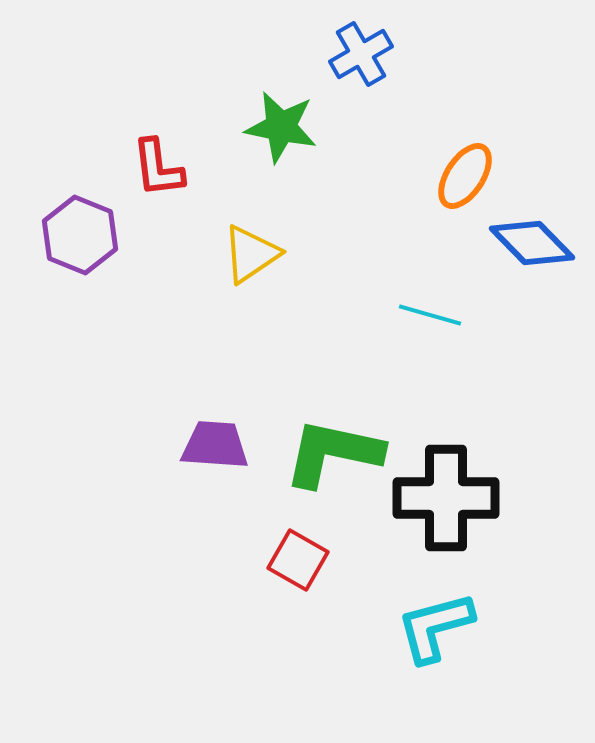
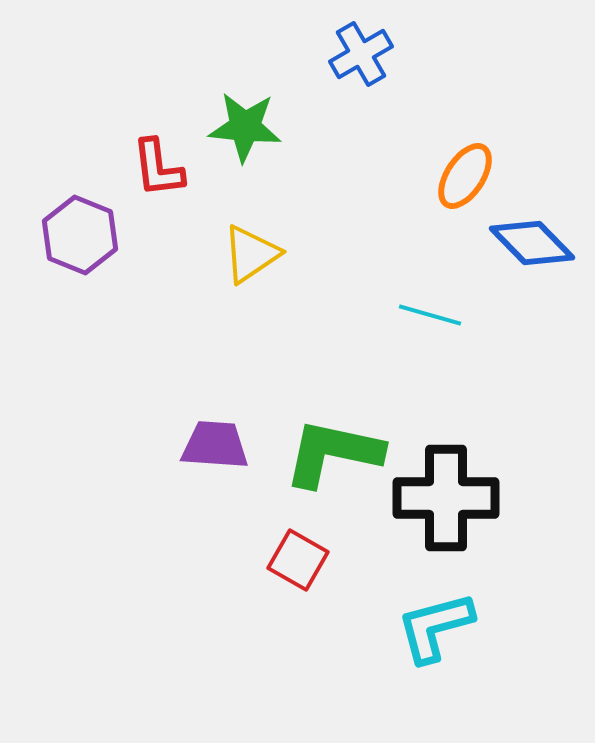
green star: moved 36 px left; rotated 6 degrees counterclockwise
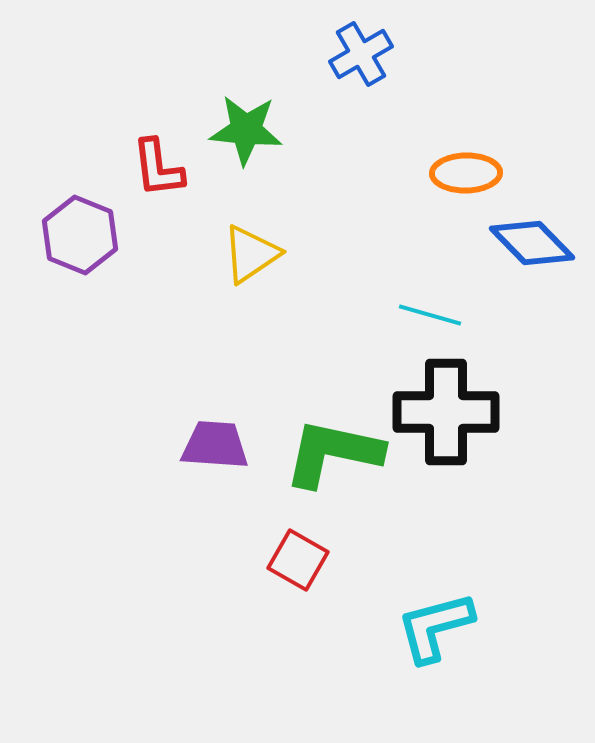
green star: moved 1 px right, 3 px down
orange ellipse: moved 1 px right, 3 px up; rotated 56 degrees clockwise
black cross: moved 86 px up
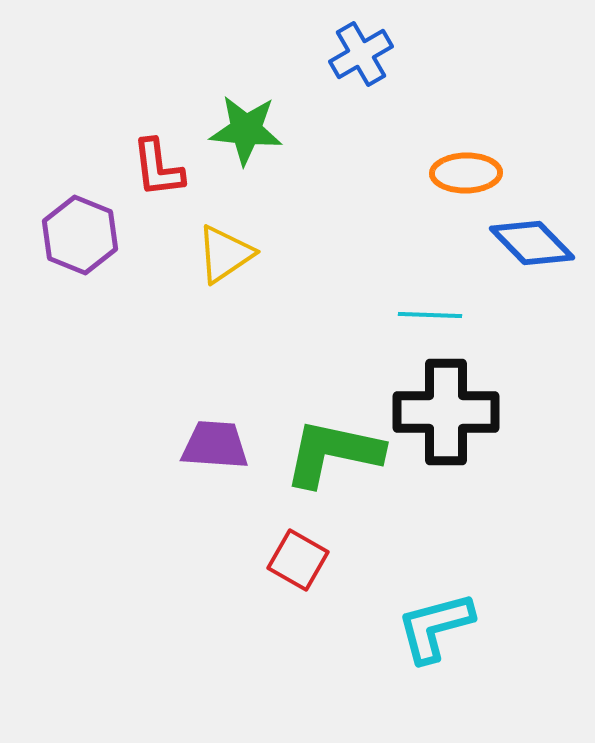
yellow triangle: moved 26 px left
cyan line: rotated 14 degrees counterclockwise
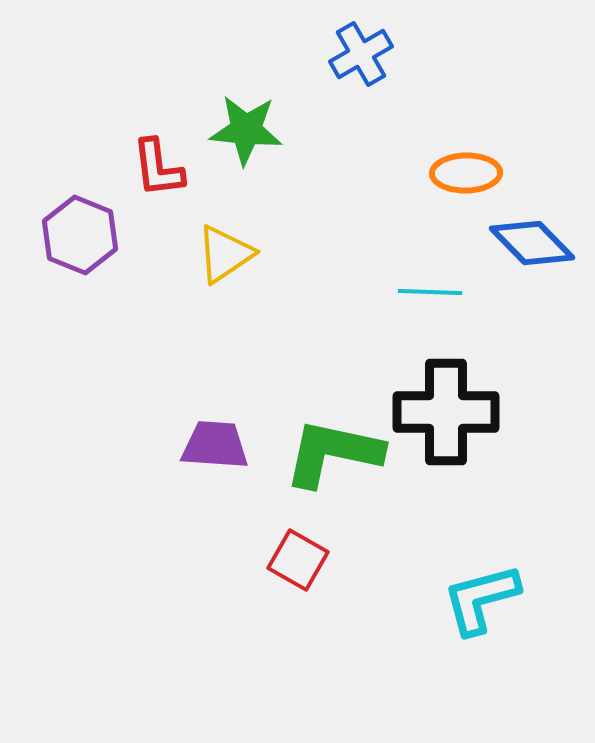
cyan line: moved 23 px up
cyan L-shape: moved 46 px right, 28 px up
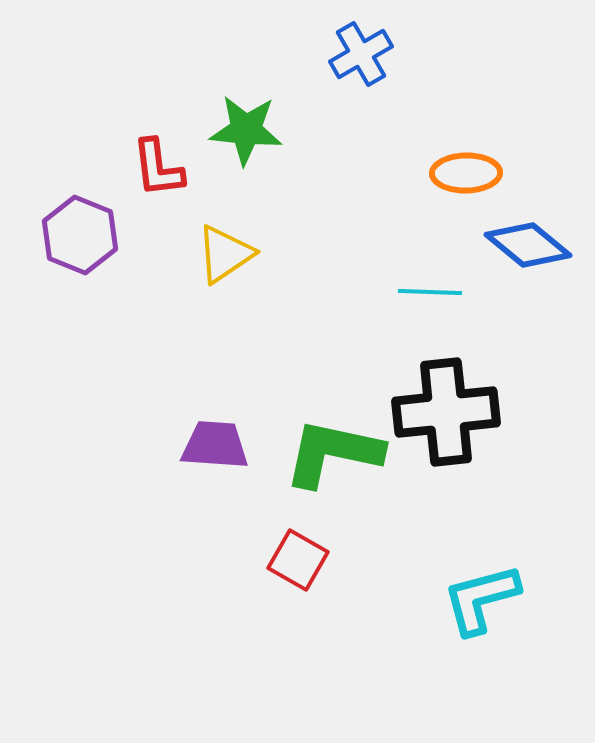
blue diamond: moved 4 px left, 2 px down; rotated 6 degrees counterclockwise
black cross: rotated 6 degrees counterclockwise
